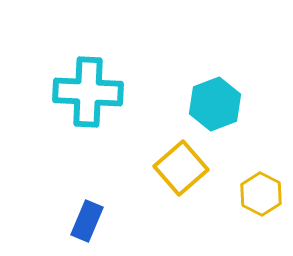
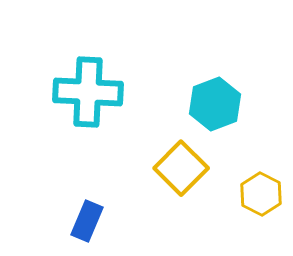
yellow square: rotated 4 degrees counterclockwise
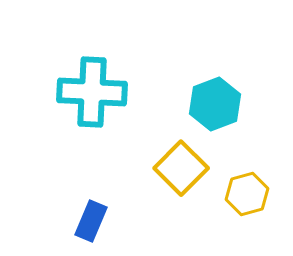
cyan cross: moved 4 px right
yellow hexagon: moved 14 px left; rotated 18 degrees clockwise
blue rectangle: moved 4 px right
